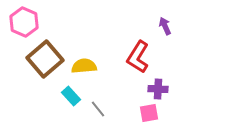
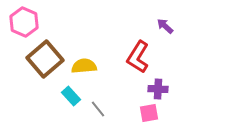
purple arrow: rotated 24 degrees counterclockwise
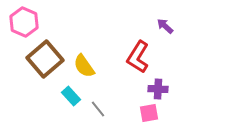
yellow semicircle: rotated 120 degrees counterclockwise
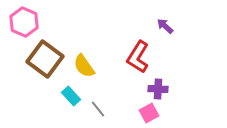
brown square: rotated 12 degrees counterclockwise
pink square: rotated 18 degrees counterclockwise
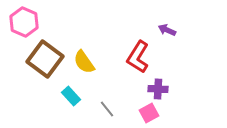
purple arrow: moved 2 px right, 4 px down; rotated 18 degrees counterclockwise
yellow semicircle: moved 4 px up
gray line: moved 9 px right
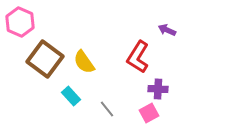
pink hexagon: moved 4 px left
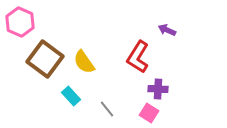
pink square: rotated 30 degrees counterclockwise
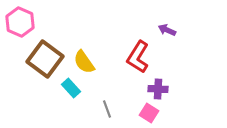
cyan rectangle: moved 8 px up
gray line: rotated 18 degrees clockwise
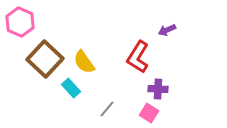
purple arrow: rotated 48 degrees counterclockwise
brown square: rotated 6 degrees clockwise
gray line: rotated 60 degrees clockwise
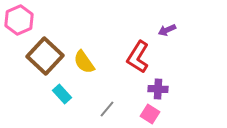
pink hexagon: moved 1 px left, 2 px up; rotated 12 degrees clockwise
brown square: moved 3 px up
cyan rectangle: moved 9 px left, 6 px down
pink square: moved 1 px right, 1 px down
